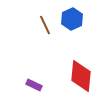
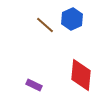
brown line: rotated 24 degrees counterclockwise
red diamond: moved 1 px up
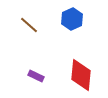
brown line: moved 16 px left
purple rectangle: moved 2 px right, 9 px up
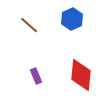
purple rectangle: rotated 42 degrees clockwise
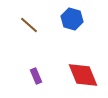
blue hexagon: rotated 20 degrees counterclockwise
red diamond: moved 2 px right; rotated 28 degrees counterclockwise
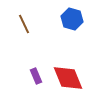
brown line: moved 5 px left, 1 px up; rotated 24 degrees clockwise
red diamond: moved 15 px left, 3 px down
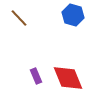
blue hexagon: moved 1 px right, 4 px up
brown line: moved 5 px left, 6 px up; rotated 18 degrees counterclockwise
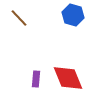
purple rectangle: moved 3 px down; rotated 28 degrees clockwise
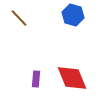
red diamond: moved 4 px right
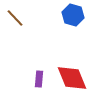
brown line: moved 4 px left
purple rectangle: moved 3 px right
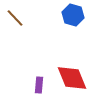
purple rectangle: moved 6 px down
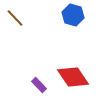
red diamond: moved 1 px right, 1 px up; rotated 12 degrees counterclockwise
purple rectangle: rotated 49 degrees counterclockwise
